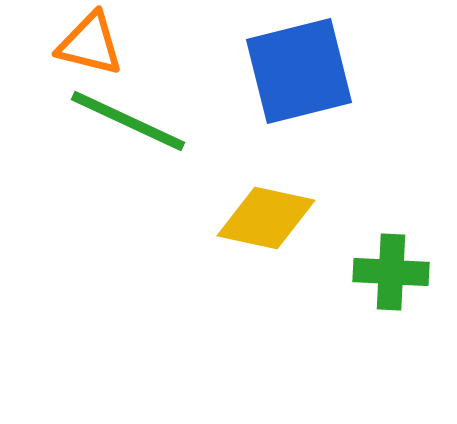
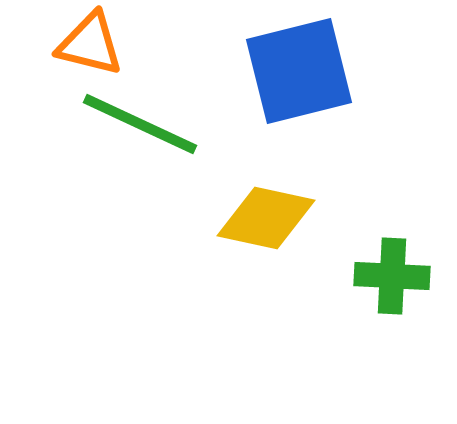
green line: moved 12 px right, 3 px down
green cross: moved 1 px right, 4 px down
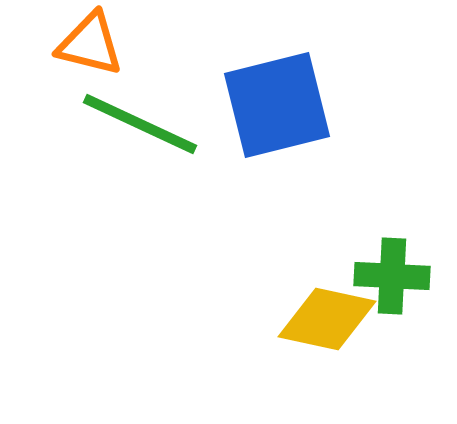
blue square: moved 22 px left, 34 px down
yellow diamond: moved 61 px right, 101 px down
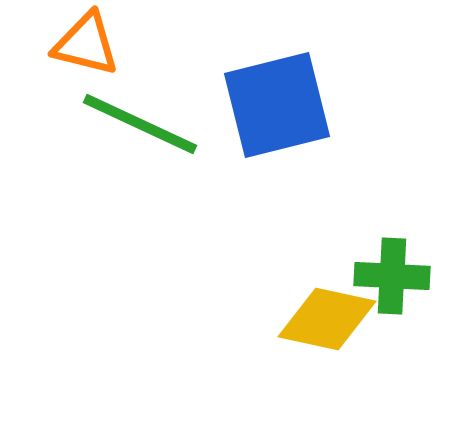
orange triangle: moved 4 px left
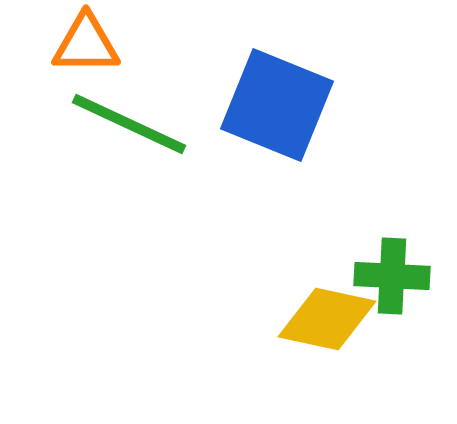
orange triangle: rotated 14 degrees counterclockwise
blue square: rotated 36 degrees clockwise
green line: moved 11 px left
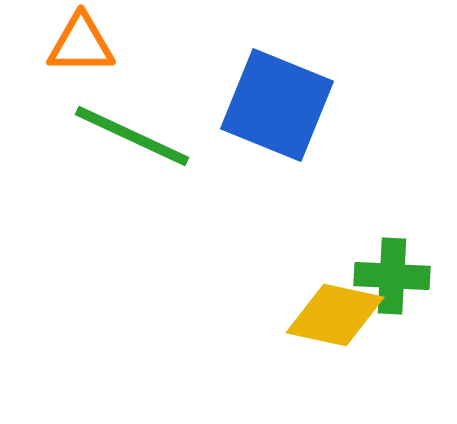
orange triangle: moved 5 px left
green line: moved 3 px right, 12 px down
yellow diamond: moved 8 px right, 4 px up
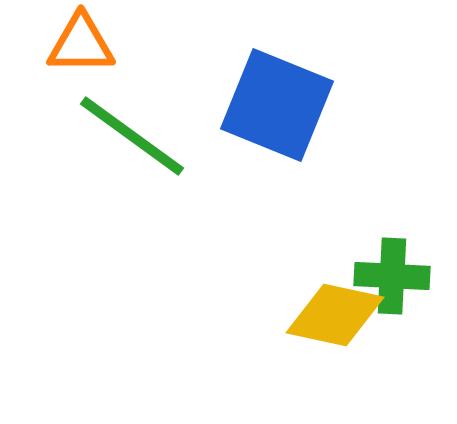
green line: rotated 11 degrees clockwise
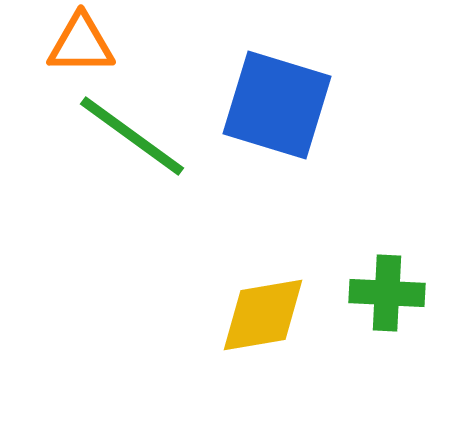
blue square: rotated 5 degrees counterclockwise
green cross: moved 5 px left, 17 px down
yellow diamond: moved 72 px left; rotated 22 degrees counterclockwise
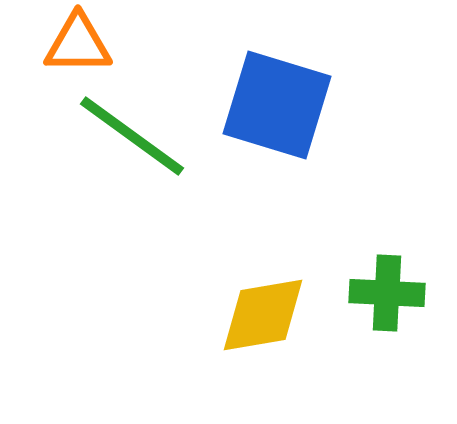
orange triangle: moved 3 px left
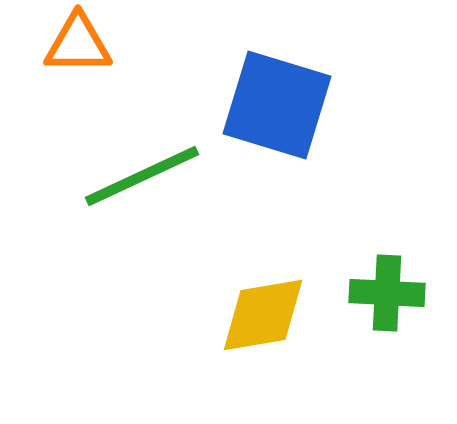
green line: moved 10 px right, 40 px down; rotated 61 degrees counterclockwise
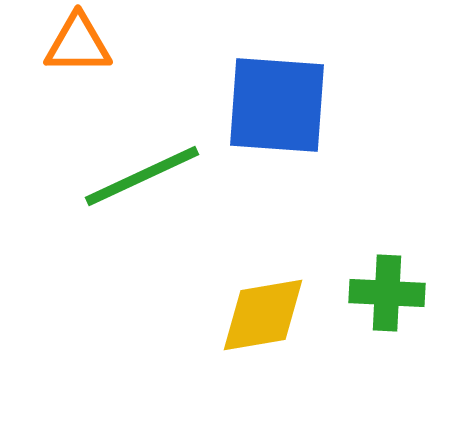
blue square: rotated 13 degrees counterclockwise
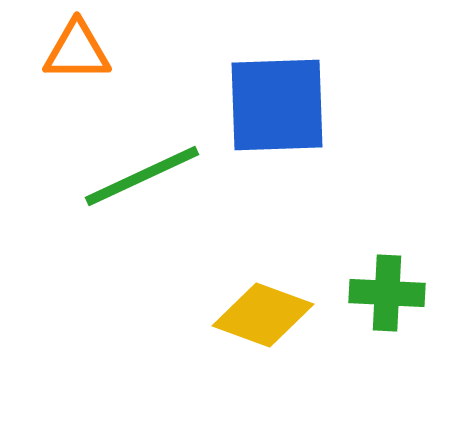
orange triangle: moved 1 px left, 7 px down
blue square: rotated 6 degrees counterclockwise
yellow diamond: rotated 30 degrees clockwise
